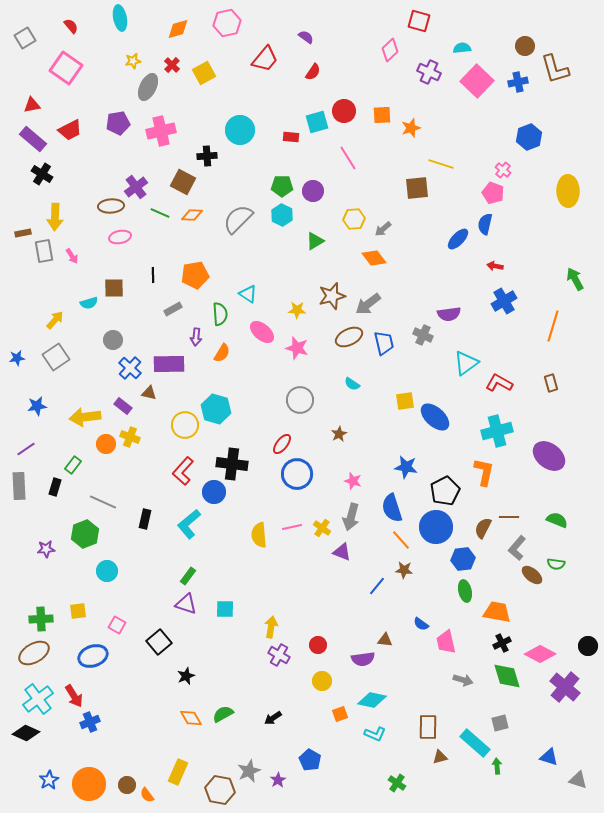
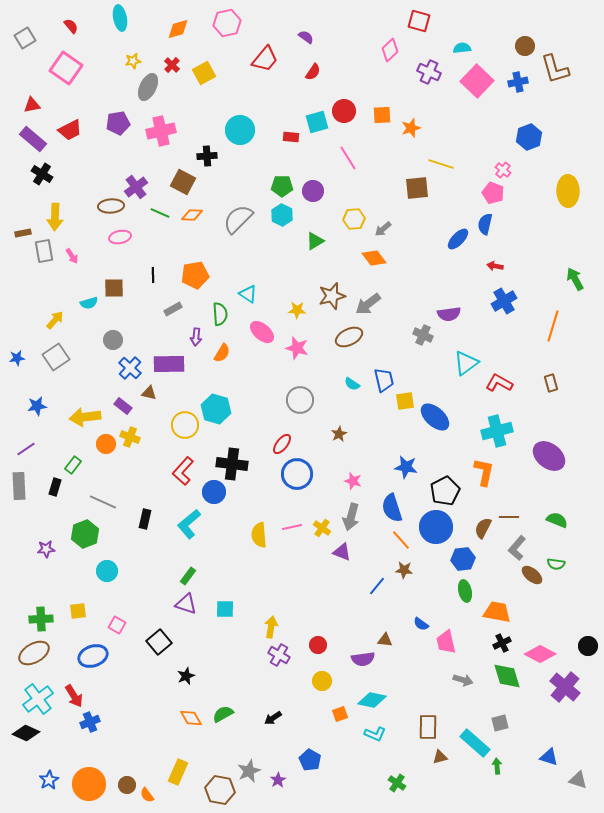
blue trapezoid at (384, 343): moved 37 px down
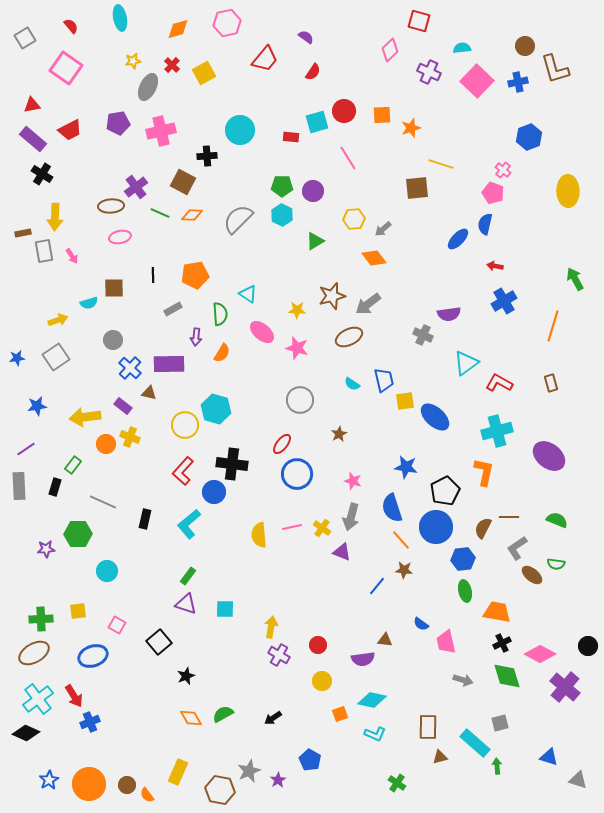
yellow arrow at (55, 320): moved 3 px right; rotated 30 degrees clockwise
green hexagon at (85, 534): moved 7 px left; rotated 20 degrees clockwise
gray L-shape at (517, 548): rotated 15 degrees clockwise
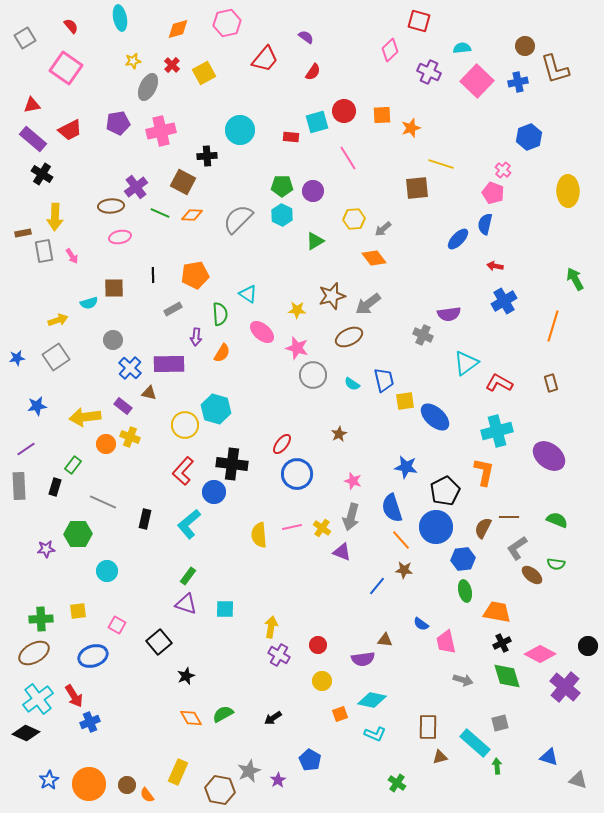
gray circle at (300, 400): moved 13 px right, 25 px up
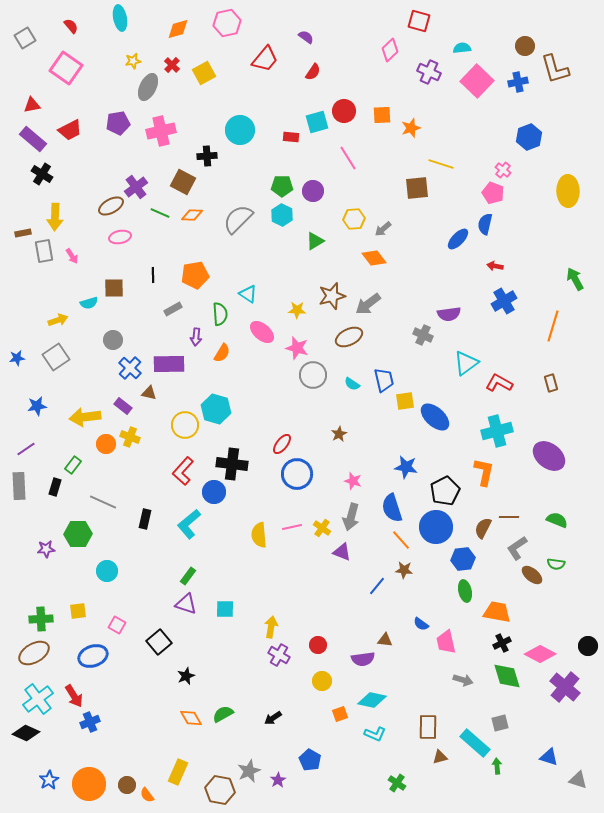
brown ellipse at (111, 206): rotated 25 degrees counterclockwise
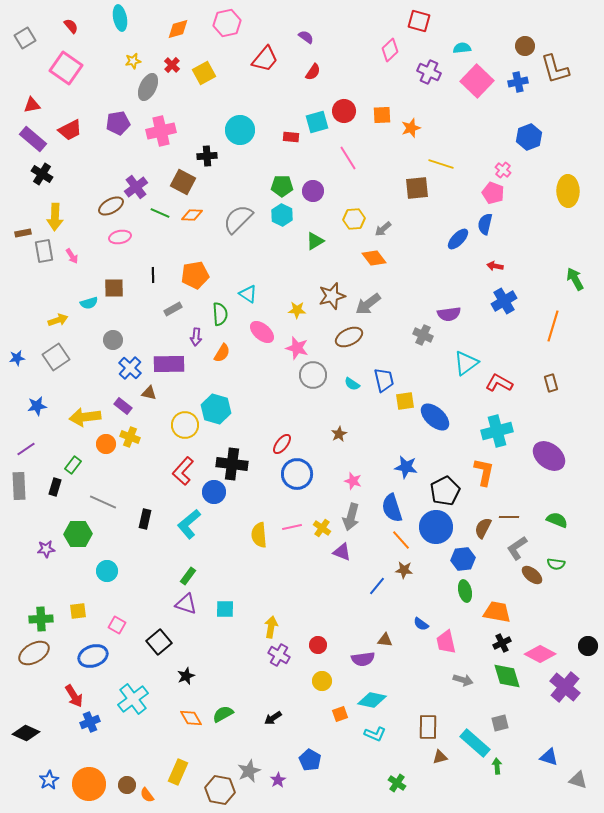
cyan cross at (38, 699): moved 95 px right
